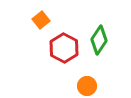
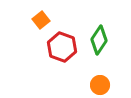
red hexagon: moved 2 px left, 1 px up; rotated 8 degrees counterclockwise
orange circle: moved 13 px right, 1 px up
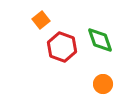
green diamond: moved 1 px right; rotated 52 degrees counterclockwise
orange circle: moved 3 px right, 1 px up
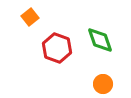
orange square: moved 11 px left, 3 px up
red hexagon: moved 5 px left, 1 px down
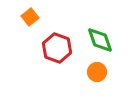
orange circle: moved 6 px left, 12 px up
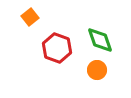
orange circle: moved 2 px up
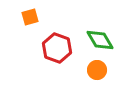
orange square: rotated 24 degrees clockwise
green diamond: rotated 12 degrees counterclockwise
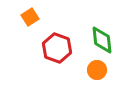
orange square: rotated 18 degrees counterclockwise
green diamond: moved 2 px right; rotated 24 degrees clockwise
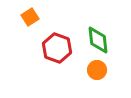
green diamond: moved 4 px left
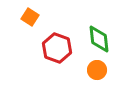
orange square: rotated 24 degrees counterclockwise
green diamond: moved 1 px right, 1 px up
